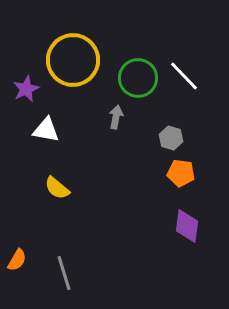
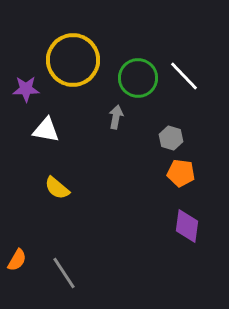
purple star: rotated 24 degrees clockwise
gray line: rotated 16 degrees counterclockwise
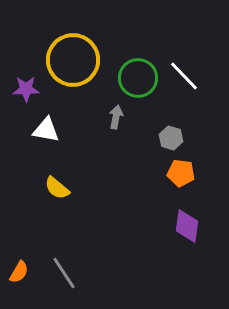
orange semicircle: moved 2 px right, 12 px down
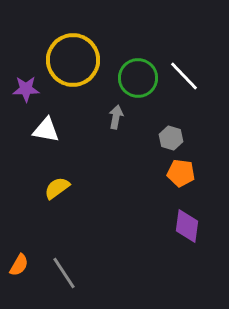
yellow semicircle: rotated 104 degrees clockwise
orange semicircle: moved 7 px up
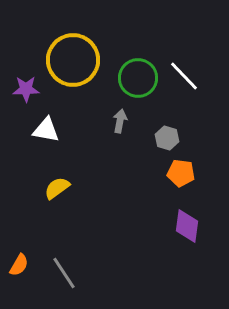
gray arrow: moved 4 px right, 4 px down
gray hexagon: moved 4 px left
